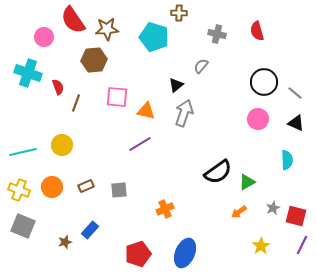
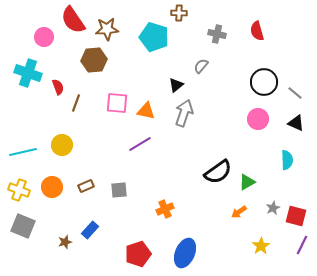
pink square at (117, 97): moved 6 px down
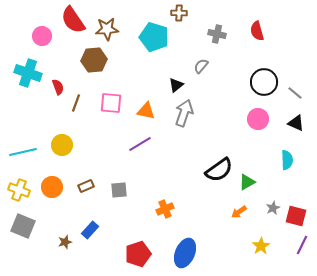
pink circle at (44, 37): moved 2 px left, 1 px up
pink square at (117, 103): moved 6 px left
black semicircle at (218, 172): moved 1 px right, 2 px up
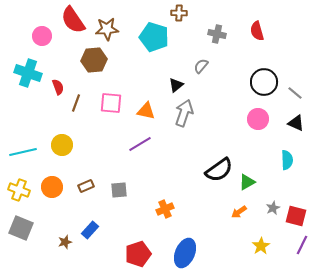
gray square at (23, 226): moved 2 px left, 2 px down
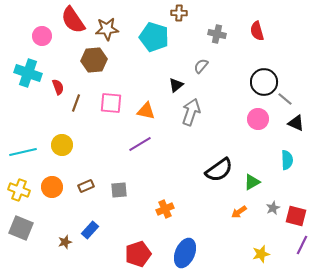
gray line at (295, 93): moved 10 px left, 6 px down
gray arrow at (184, 113): moved 7 px right, 1 px up
green triangle at (247, 182): moved 5 px right
yellow star at (261, 246): moved 8 px down; rotated 18 degrees clockwise
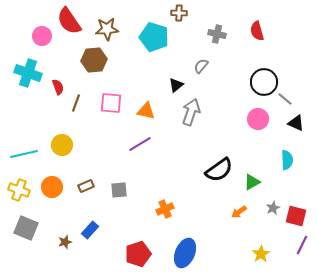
red semicircle at (73, 20): moved 4 px left, 1 px down
cyan line at (23, 152): moved 1 px right, 2 px down
gray square at (21, 228): moved 5 px right
yellow star at (261, 254): rotated 18 degrees counterclockwise
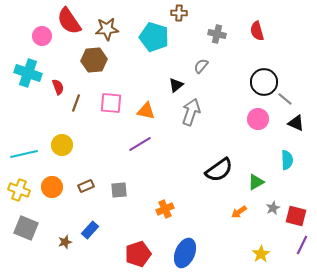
green triangle at (252, 182): moved 4 px right
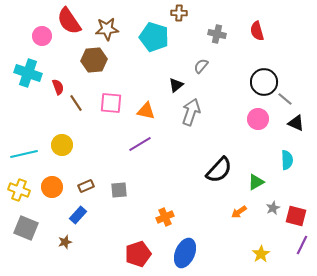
brown line at (76, 103): rotated 54 degrees counterclockwise
black semicircle at (219, 170): rotated 12 degrees counterclockwise
orange cross at (165, 209): moved 8 px down
blue rectangle at (90, 230): moved 12 px left, 15 px up
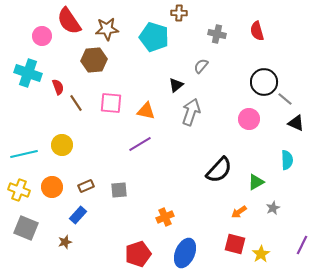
pink circle at (258, 119): moved 9 px left
red square at (296, 216): moved 61 px left, 28 px down
